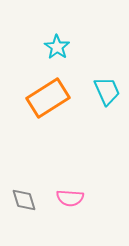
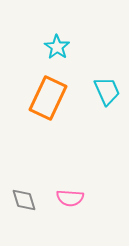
orange rectangle: rotated 33 degrees counterclockwise
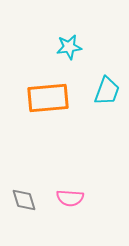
cyan star: moved 12 px right; rotated 30 degrees clockwise
cyan trapezoid: rotated 44 degrees clockwise
orange rectangle: rotated 60 degrees clockwise
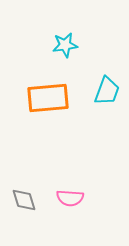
cyan star: moved 4 px left, 2 px up
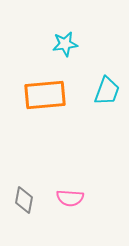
cyan star: moved 1 px up
orange rectangle: moved 3 px left, 3 px up
gray diamond: rotated 28 degrees clockwise
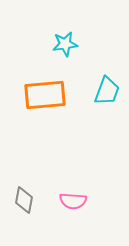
pink semicircle: moved 3 px right, 3 px down
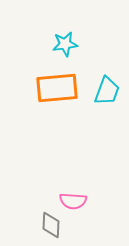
orange rectangle: moved 12 px right, 7 px up
gray diamond: moved 27 px right, 25 px down; rotated 8 degrees counterclockwise
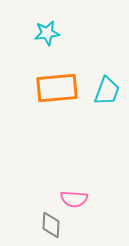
cyan star: moved 18 px left, 11 px up
pink semicircle: moved 1 px right, 2 px up
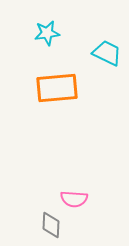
cyan trapezoid: moved 38 px up; rotated 84 degrees counterclockwise
